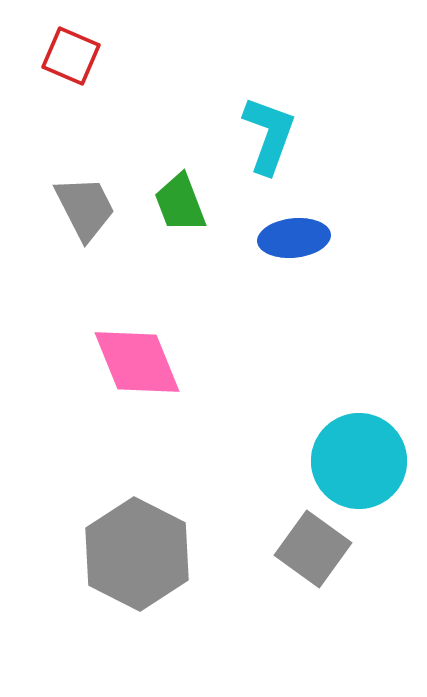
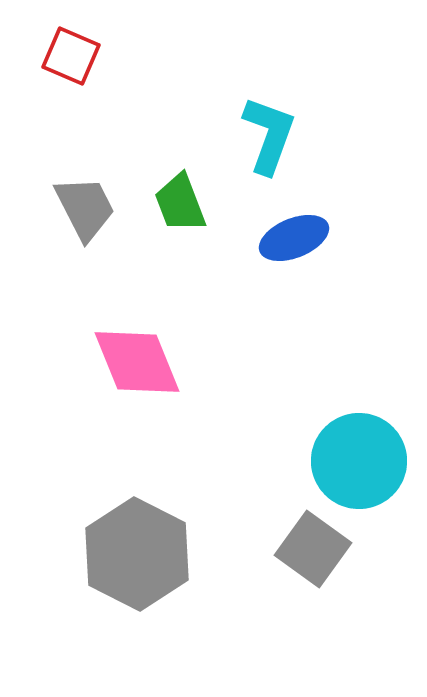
blue ellipse: rotated 16 degrees counterclockwise
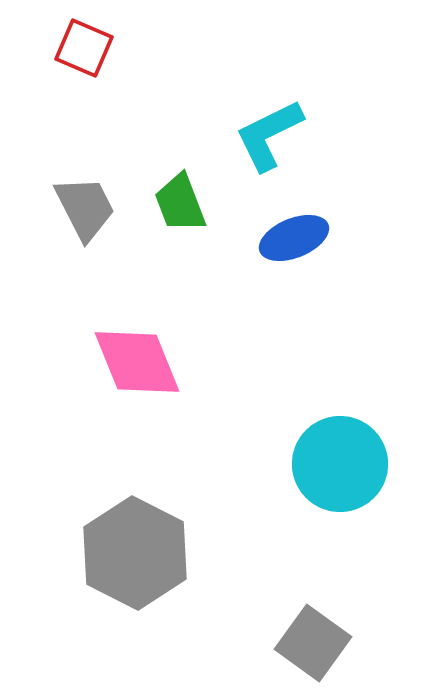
red square: moved 13 px right, 8 px up
cyan L-shape: rotated 136 degrees counterclockwise
cyan circle: moved 19 px left, 3 px down
gray square: moved 94 px down
gray hexagon: moved 2 px left, 1 px up
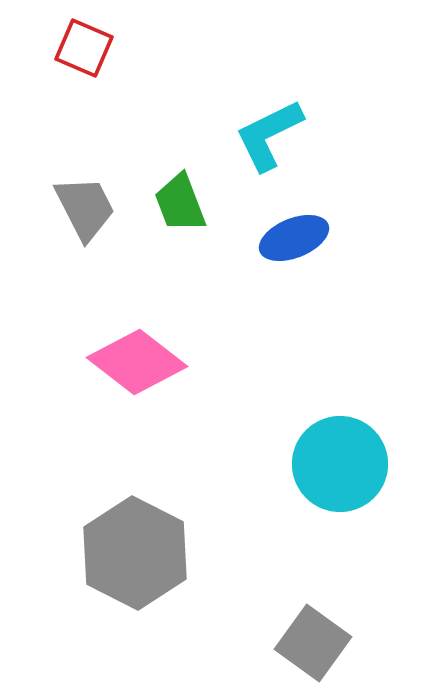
pink diamond: rotated 30 degrees counterclockwise
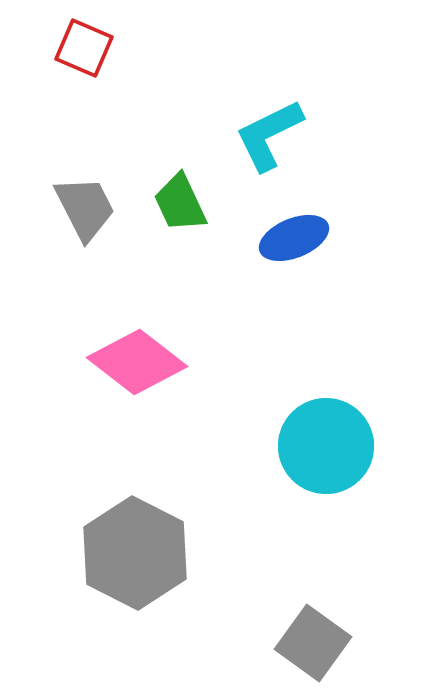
green trapezoid: rotated 4 degrees counterclockwise
cyan circle: moved 14 px left, 18 px up
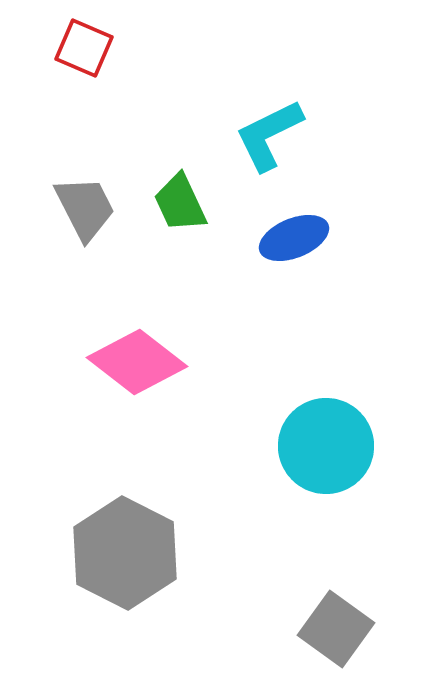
gray hexagon: moved 10 px left
gray square: moved 23 px right, 14 px up
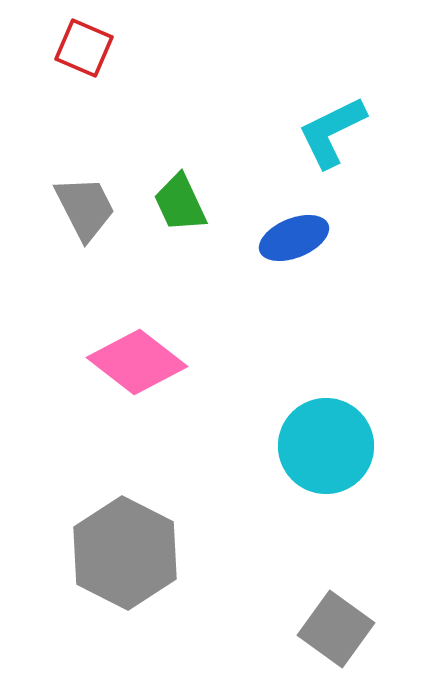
cyan L-shape: moved 63 px right, 3 px up
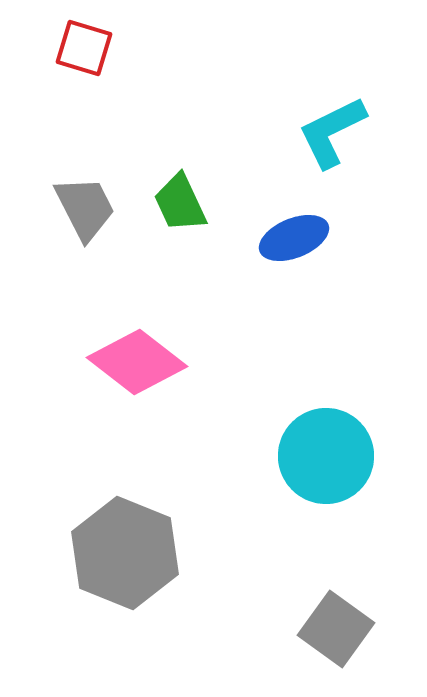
red square: rotated 6 degrees counterclockwise
cyan circle: moved 10 px down
gray hexagon: rotated 5 degrees counterclockwise
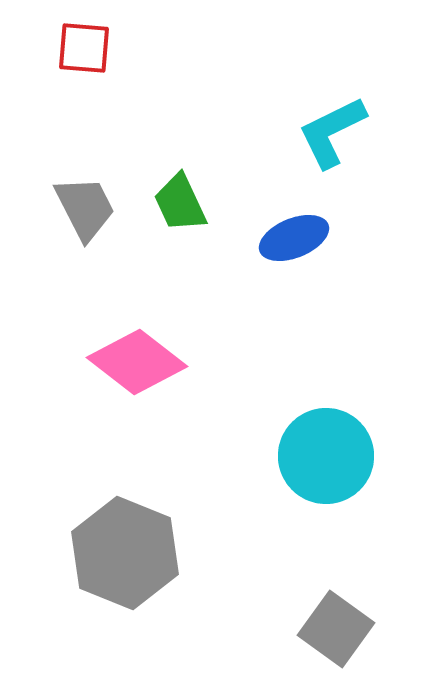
red square: rotated 12 degrees counterclockwise
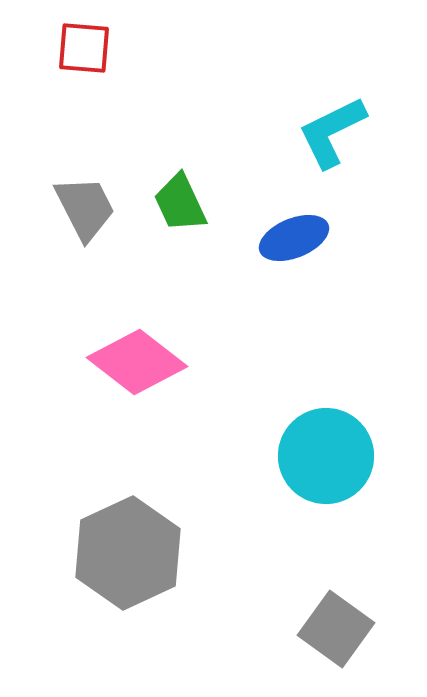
gray hexagon: moved 3 px right; rotated 13 degrees clockwise
